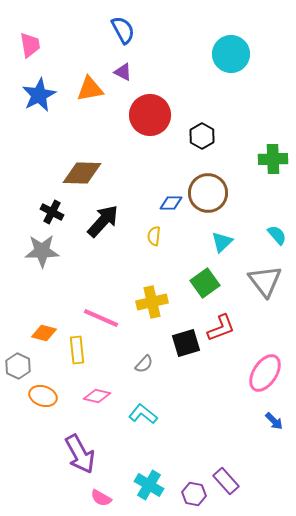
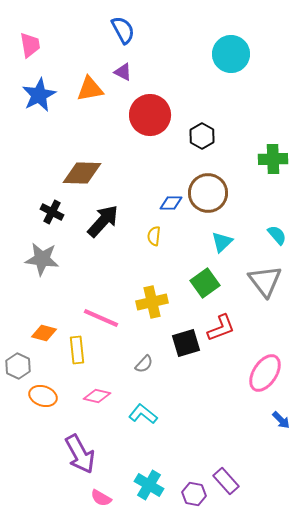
gray star: moved 8 px down; rotated 8 degrees clockwise
blue arrow: moved 7 px right, 1 px up
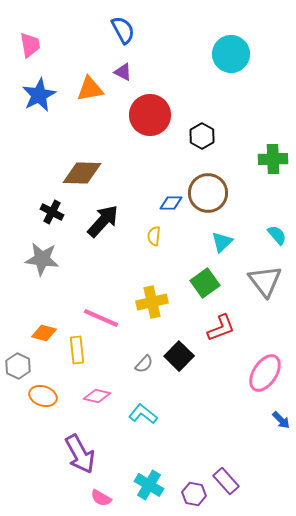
black square: moved 7 px left, 13 px down; rotated 28 degrees counterclockwise
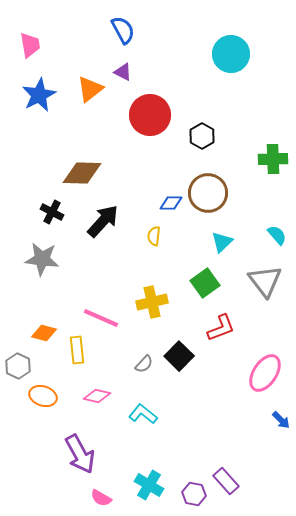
orange triangle: rotated 28 degrees counterclockwise
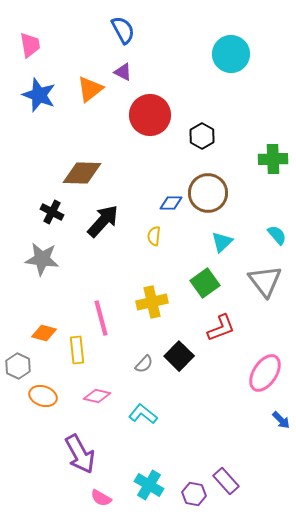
blue star: rotated 24 degrees counterclockwise
pink line: rotated 51 degrees clockwise
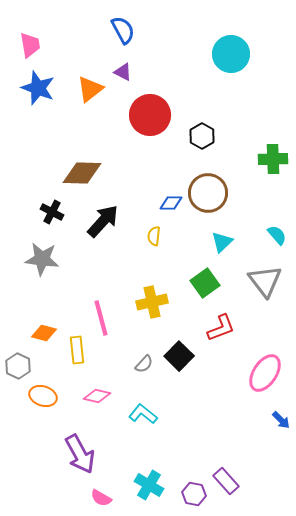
blue star: moved 1 px left, 7 px up
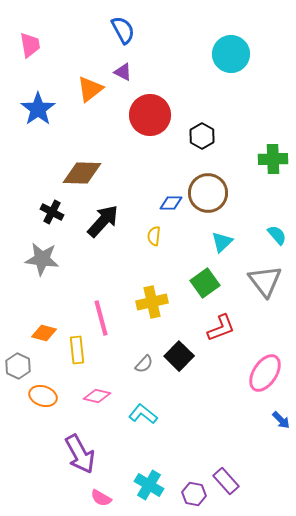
blue star: moved 21 px down; rotated 16 degrees clockwise
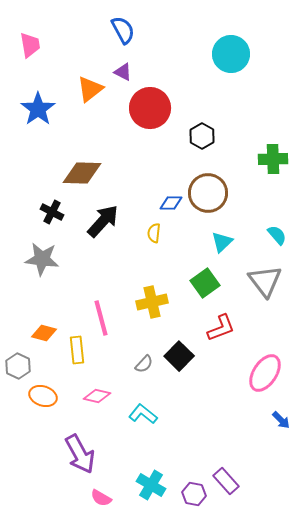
red circle: moved 7 px up
yellow semicircle: moved 3 px up
cyan cross: moved 2 px right
